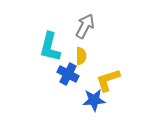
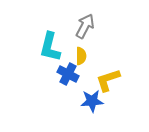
blue star: moved 2 px left, 1 px down
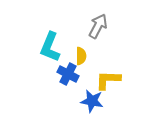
gray arrow: moved 13 px right
cyan L-shape: rotated 8 degrees clockwise
yellow L-shape: rotated 20 degrees clockwise
blue star: rotated 15 degrees clockwise
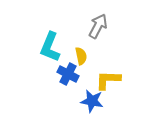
yellow semicircle: rotated 12 degrees counterclockwise
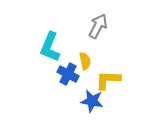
yellow semicircle: moved 4 px right, 5 px down
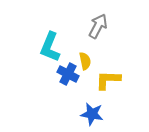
blue star: moved 13 px down
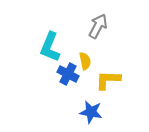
blue star: moved 1 px left, 2 px up
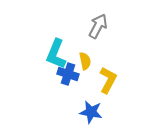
cyan L-shape: moved 6 px right, 7 px down
blue cross: rotated 10 degrees counterclockwise
yellow L-shape: rotated 116 degrees clockwise
